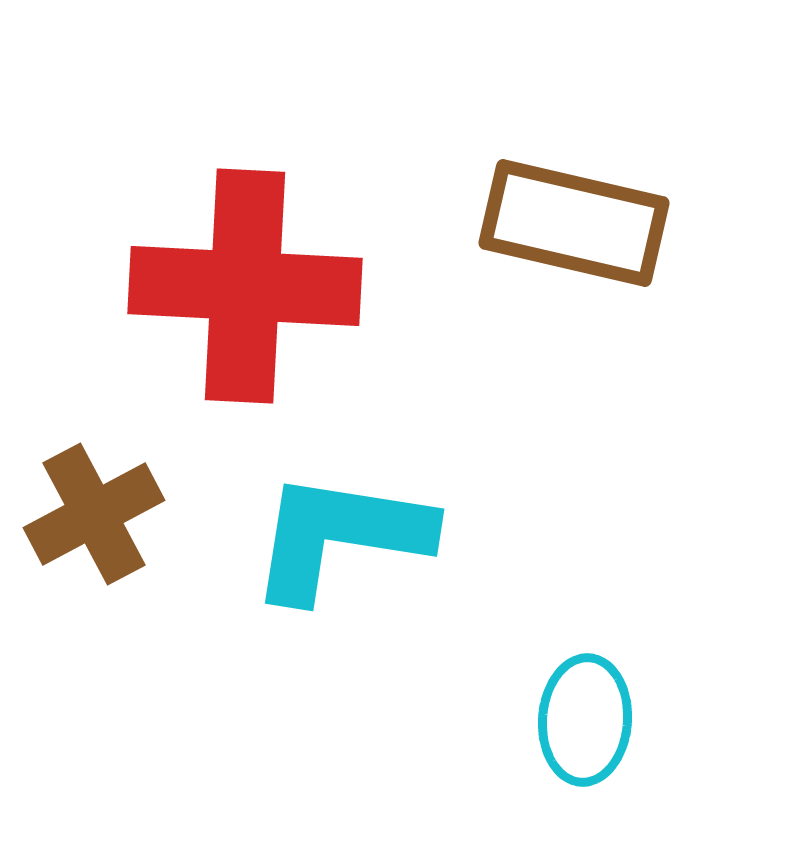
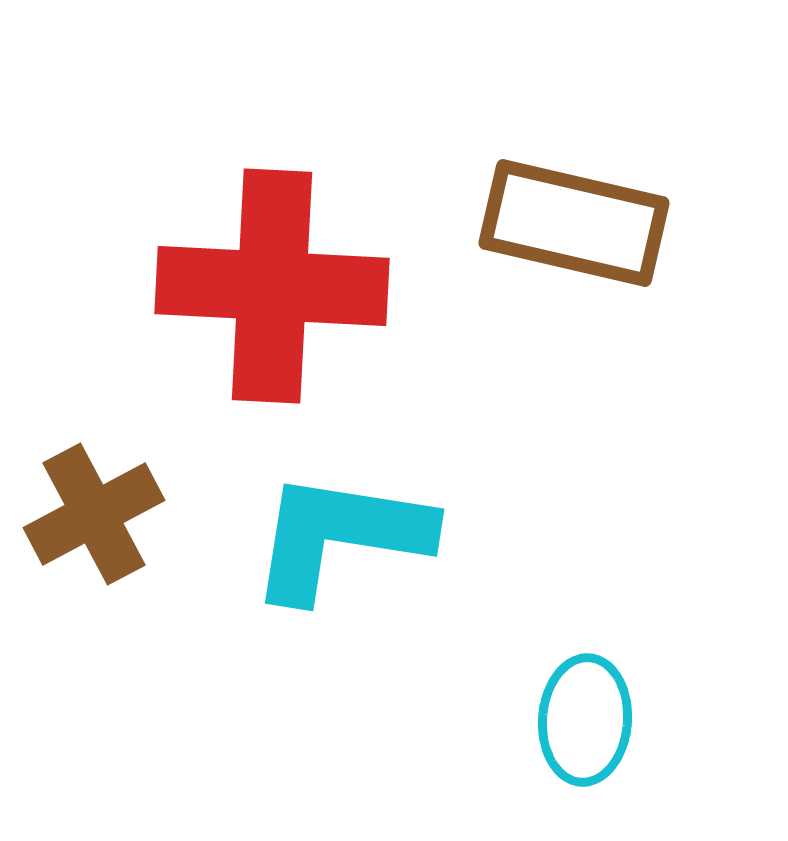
red cross: moved 27 px right
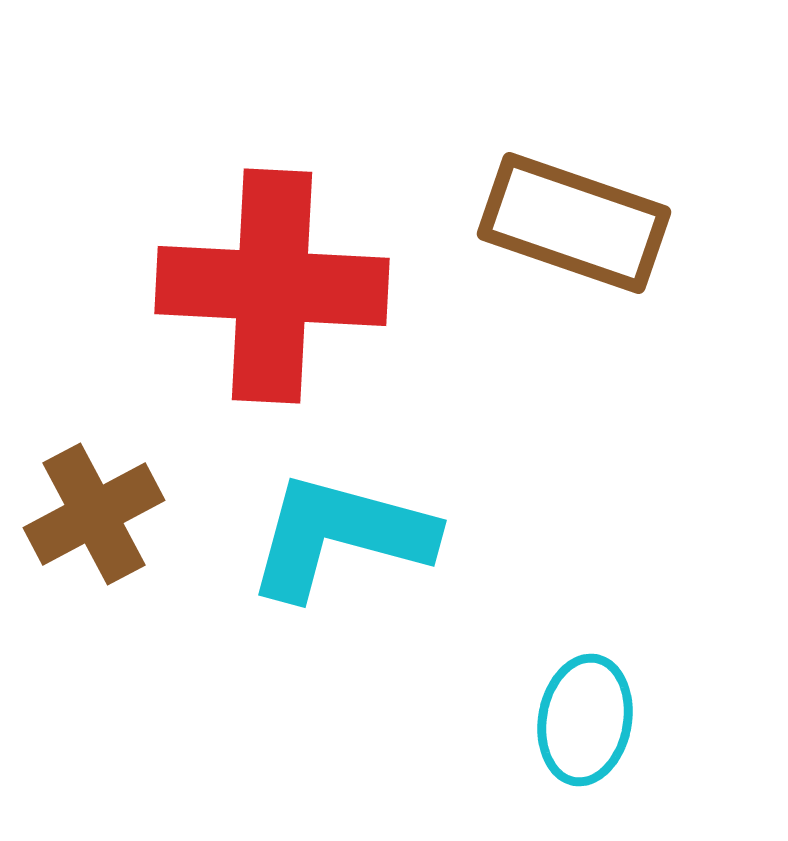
brown rectangle: rotated 6 degrees clockwise
cyan L-shape: rotated 6 degrees clockwise
cyan ellipse: rotated 6 degrees clockwise
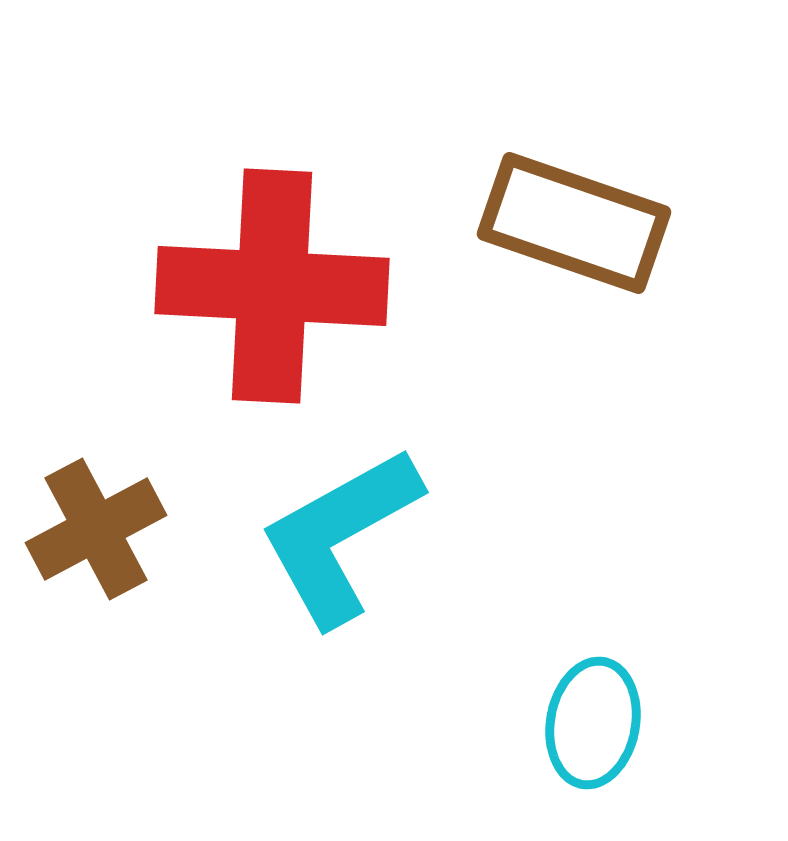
brown cross: moved 2 px right, 15 px down
cyan L-shape: rotated 44 degrees counterclockwise
cyan ellipse: moved 8 px right, 3 px down
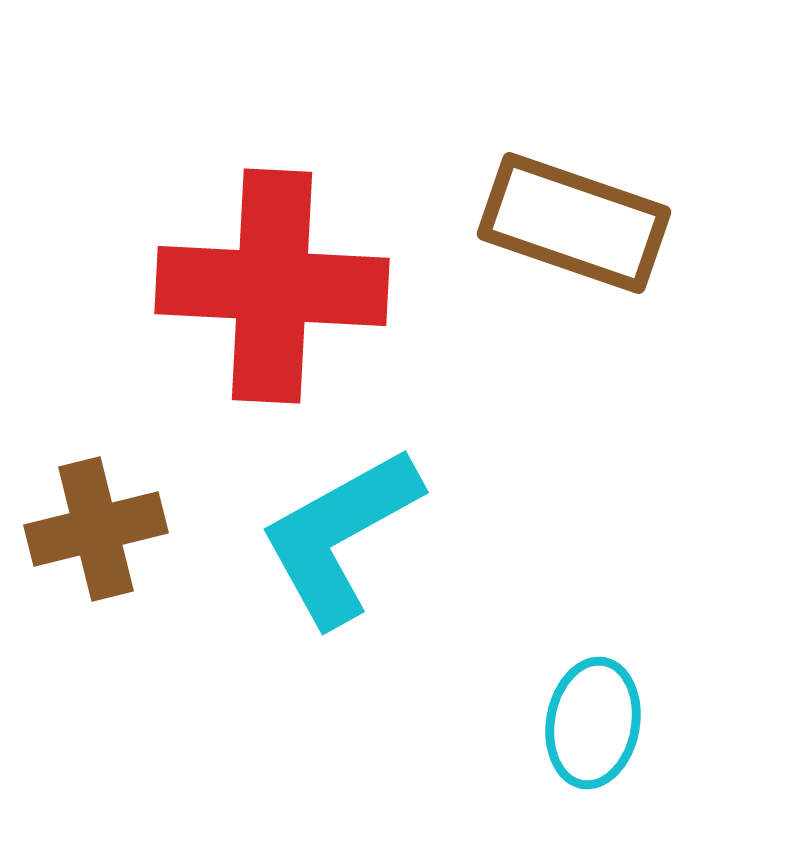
brown cross: rotated 14 degrees clockwise
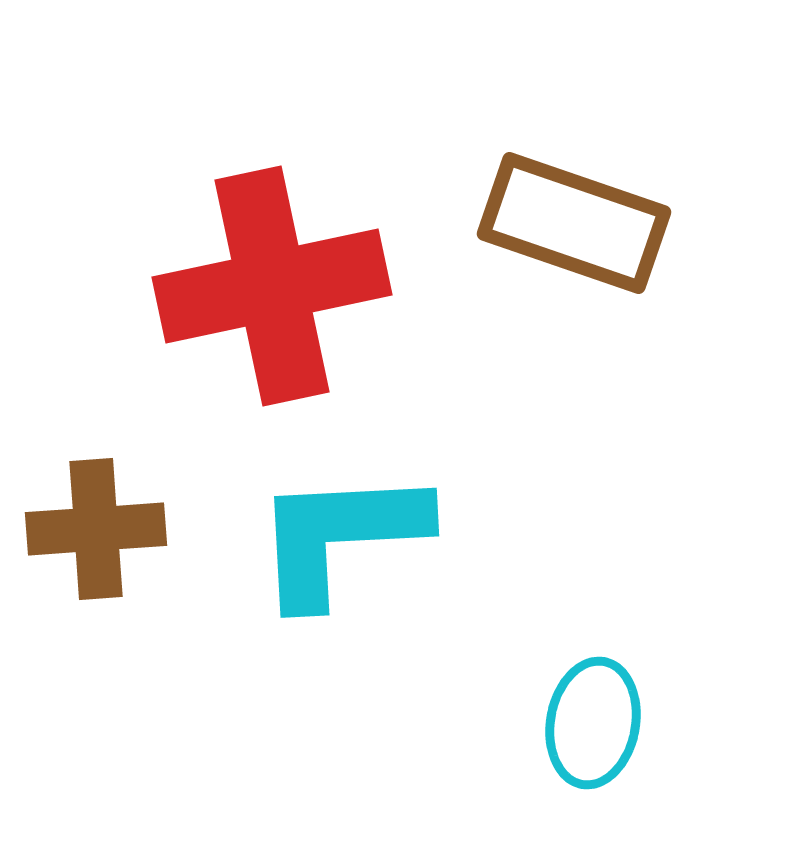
red cross: rotated 15 degrees counterclockwise
brown cross: rotated 10 degrees clockwise
cyan L-shape: rotated 26 degrees clockwise
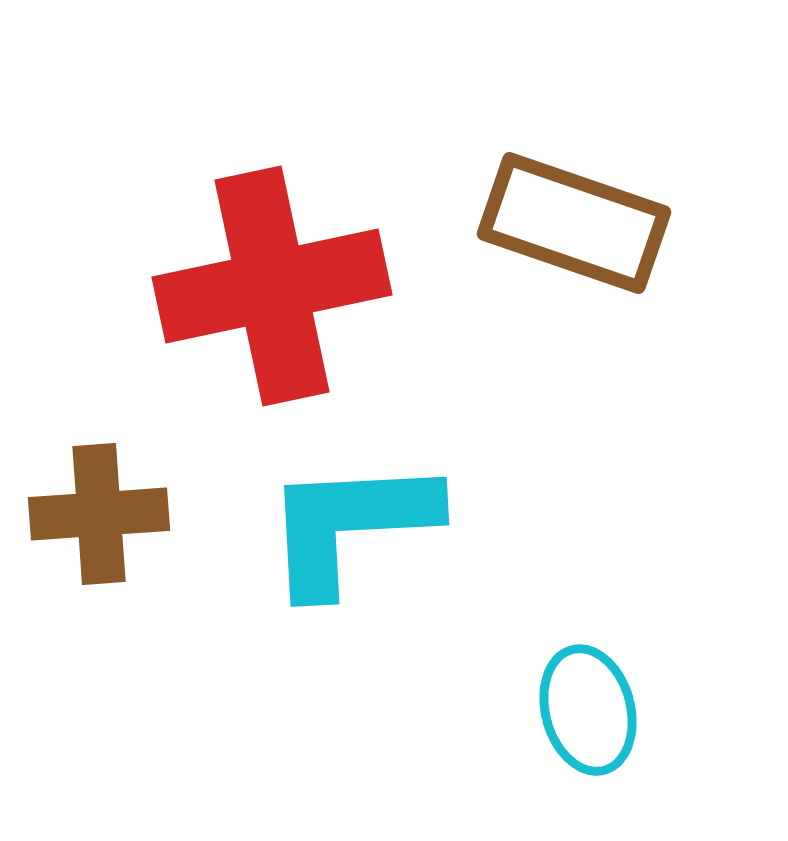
brown cross: moved 3 px right, 15 px up
cyan L-shape: moved 10 px right, 11 px up
cyan ellipse: moved 5 px left, 13 px up; rotated 25 degrees counterclockwise
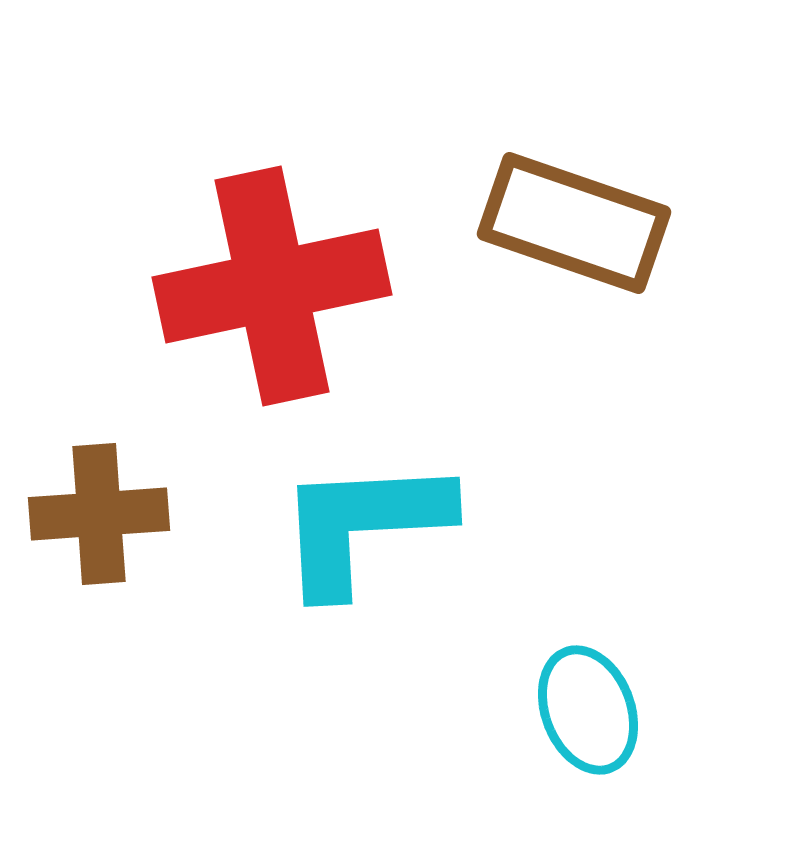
cyan L-shape: moved 13 px right
cyan ellipse: rotated 6 degrees counterclockwise
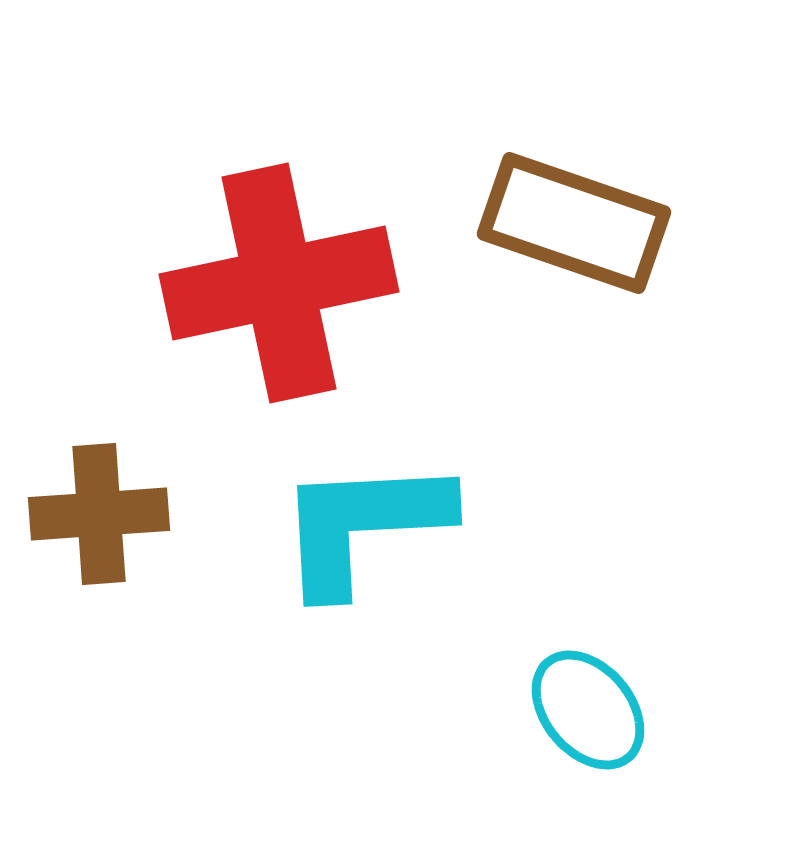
red cross: moved 7 px right, 3 px up
cyan ellipse: rotated 19 degrees counterclockwise
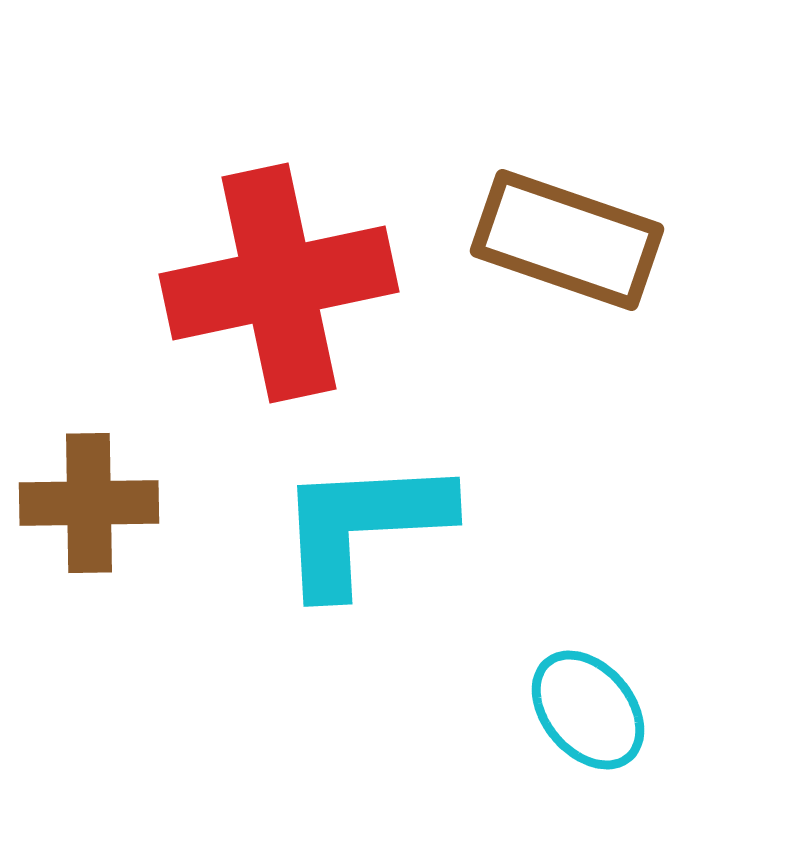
brown rectangle: moved 7 px left, 17 px down
brown cross: moved 10 px left, 11 px up; rotated 3 degrees clockwise
